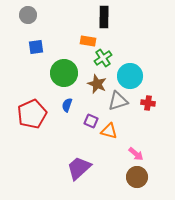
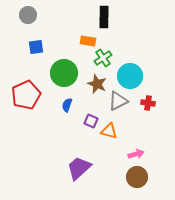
gray triangle: rotated 10 degrees counterclockwise
red pentagon: moved 6 px left, 19 px up
pink arrow: rotated 56 degrees counterclockwise
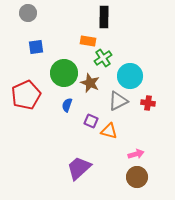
gray circle: moved 2 px up
brown star: moved 7 px left, 1 px up
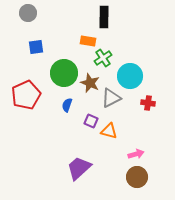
gray triangle: moved 7 px left, 3 px up
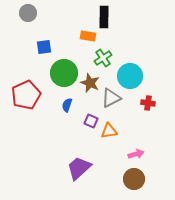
orange rectangle: moved 5 px up
blue square: moved 8 px right
orange triangle: rotated 24 degrees counterclockwise
brown circle: moved 3 px left, 2 px down
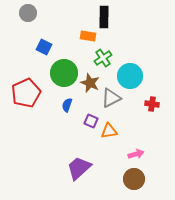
blue square: rotated 35 degrees clockwise
red pentagon: moved 2 px up
red cross: moved 4 px right, 1 px down
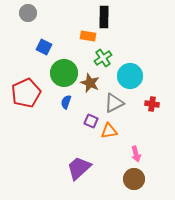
gray triangle: moved 3 px right, 5 px down
blue semicircle: moved 1 px left, 3 px up
pink arrow: rotated 91 degrees clockwise
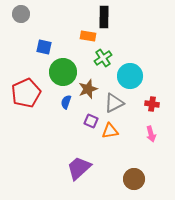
gray circle: moved 7 px left, 1 px down
blue square: rotated 14 degrees counterclockwise
green circle: moved 1 px left, 1 px up
brown star: moved 2 px left, 6 px down; rotated 30 degrees clockwise
orange triangle: moved 1 px right
pink arrow: moved 15 px right, 20 px up
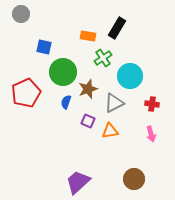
black rectangle: moved 13 px right, 11 px down; rotated 30 degrees clockwise
purple square: moved 3 px left
purple trapezoid: moved 1 px left, 14 px down
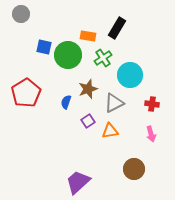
green circle: moved 5 px right, 17 px up
cyan circle: moved 1 px up
red pentagon: rotated 8 degrees counterclockwise
purple square: rotated 32 degrees clockwise
brown circle: moved 10 px up
